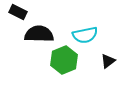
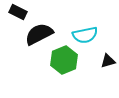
black semicircle: rotated 28 degrees counterclockwise
black triangle: rotated 21 degrees clockwise
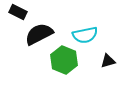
green hexagon: rotated 16 degrees counterclockwise
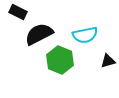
green hexagon: moved 4 px left
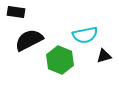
black rectangle: moved 2 px left; rotated 18 degrees counterclockwise
black semicircle: moved 10 px left, 6 px down
black triangle: moved 4 px left, 5 px up
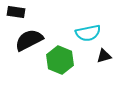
cyan semicircle: moved 3 px right, 2 px up
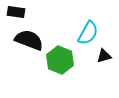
cyan semicircle: rotated 50 degrees counterclockwise
black semicircle: rotated 48 degrees clockwise
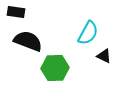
black semicircle: moved 1 px left, 1 px down
black triangle: rotated 42 degrees clockwise
green hexagon: moved 5 px left, 8 px down; rotated 24 degrees counterclockwise
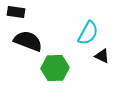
black triangle: moved 2 px left
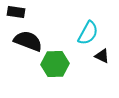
green hexagon: moved 4 px up
